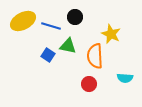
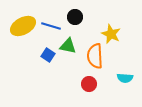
yellow ellipse: moved 5 px down
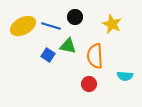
yellow star: moved 1 px right, 10 px up
cyan semicircle: moved 2 px up
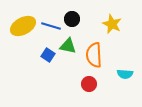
black circle: moved 3 px left, 2 px down
orange semicircle: moved 1 px left, 1 px up
cyan semicircle: moved 2 px up
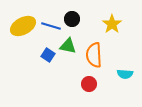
yellow star: rotated 12 degrees clockwise
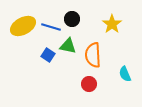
blue line: moved 1 px down
orange semicircle: moved 1 px left
cyan semicircle: rotated 63 degrees clockwise
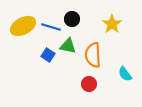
cyan semicircle: rotated 14 degrees counterclockwise
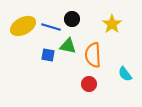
blue square: rotated 24 degrees counterclockwise
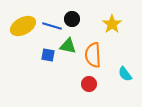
blue line: moved 1 px right, 1 px up
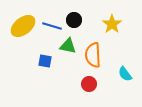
black circle: moved 2 px right, 1 px down
yellow ellipse: rotated 10 degrees counterclockwise
blue square: moved 3 px left, 6 px down
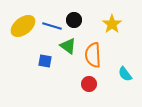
green triangle: rotated 24 degrees clockwise
